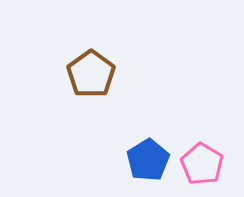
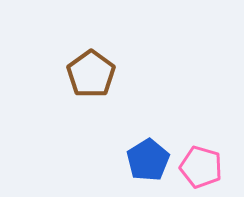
pink pentagon: moved 1 px left, 3 px down; rotated 15 degrees counterclockwise
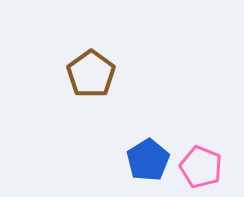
pink pentagon: rotated 6 degrees clockwise
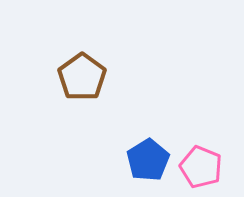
brown pentagon: moved 9 px left, 3 px down
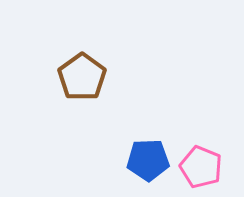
blue pentagon: rotated 30 degrees clockwise
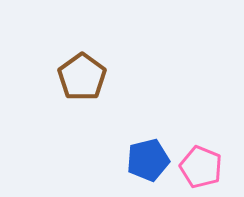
blue pentagon: rotated 12 degrees counterclockwise
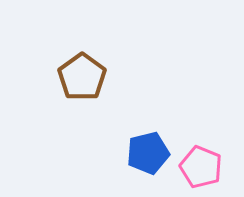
blue pentagon: moved 7 px up
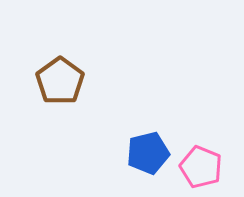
brown pentagon: moved 22 px left, 4 px down
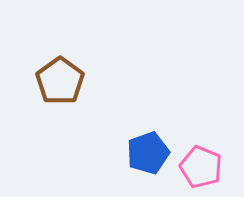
blue pentagon: rotated 6 degrees counterclockwise
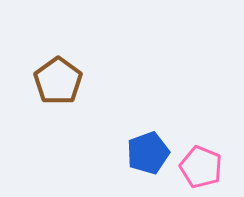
brown pentagon: moved 2 px left
